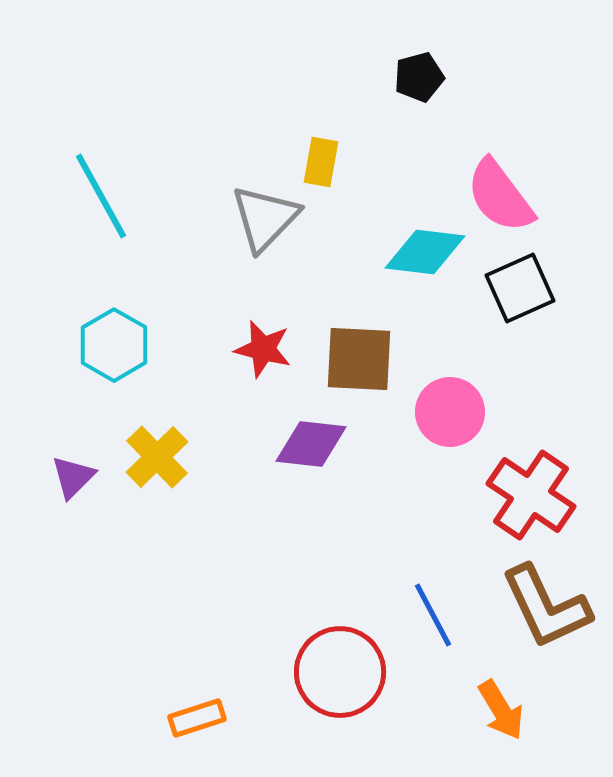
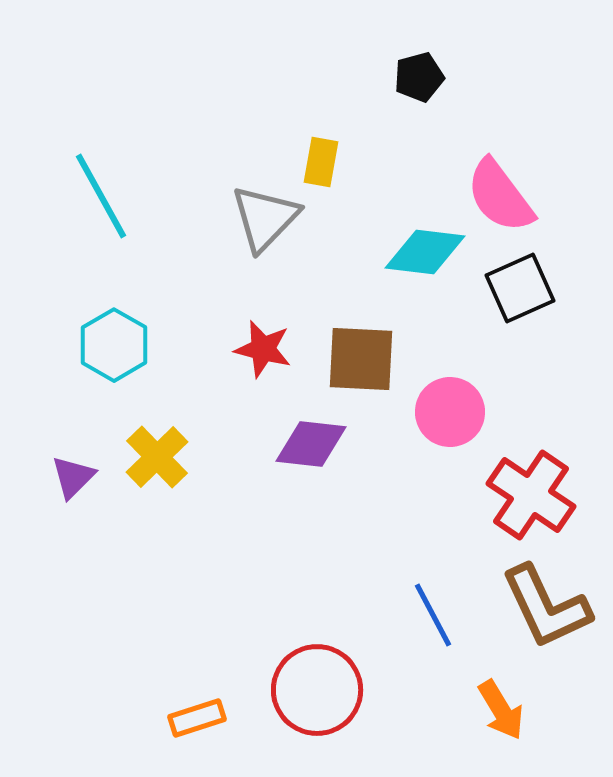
brown square: moved 2 px right
red circle: moved 23 px left, 18 px down
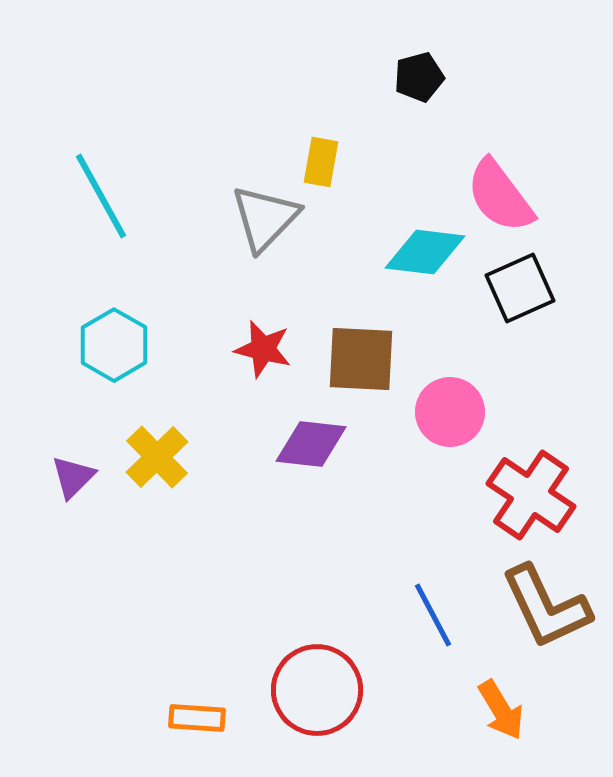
orange rectangle: rotated 22 degrees clockwise
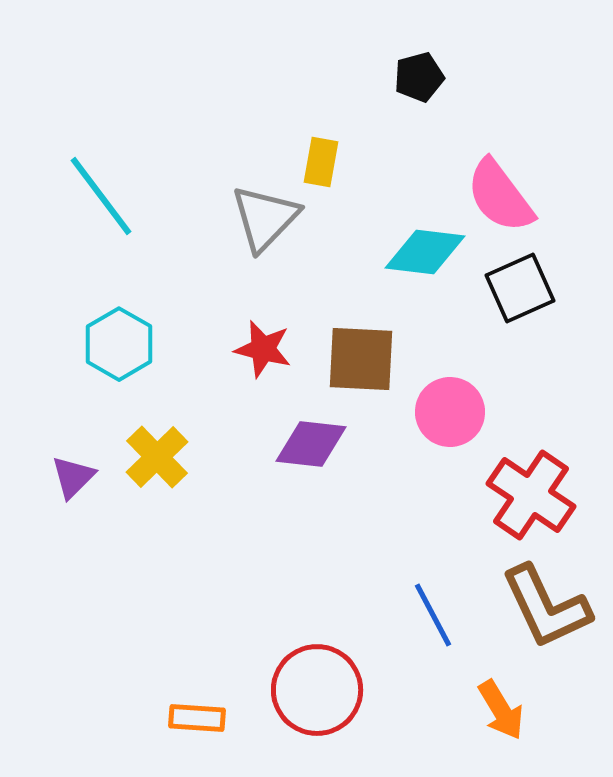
cyan line: rotated 8 degrees counterclockwise
cyan hexagon: moved 5 px right, 1 px up
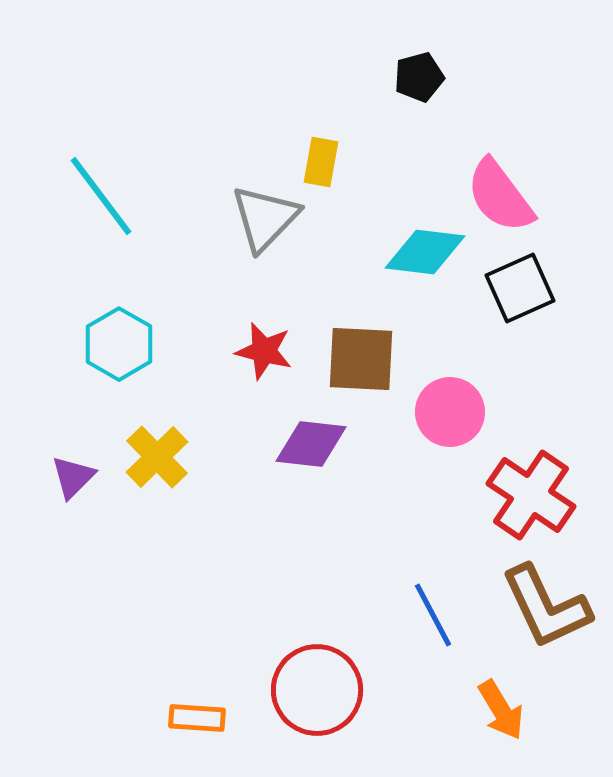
red star: moved 1 px right, 2 px down
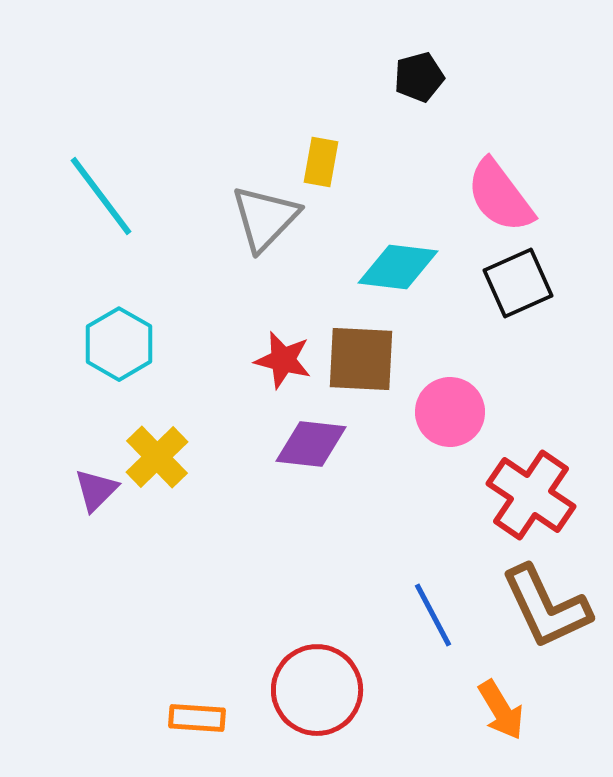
cyan diamond: moved 27 px left, 15 px down
black square: moved 2 px left, 5 px up
red star: moved 19 px right, 9 px down
purple triangle: moved 23 px right, 13 px down
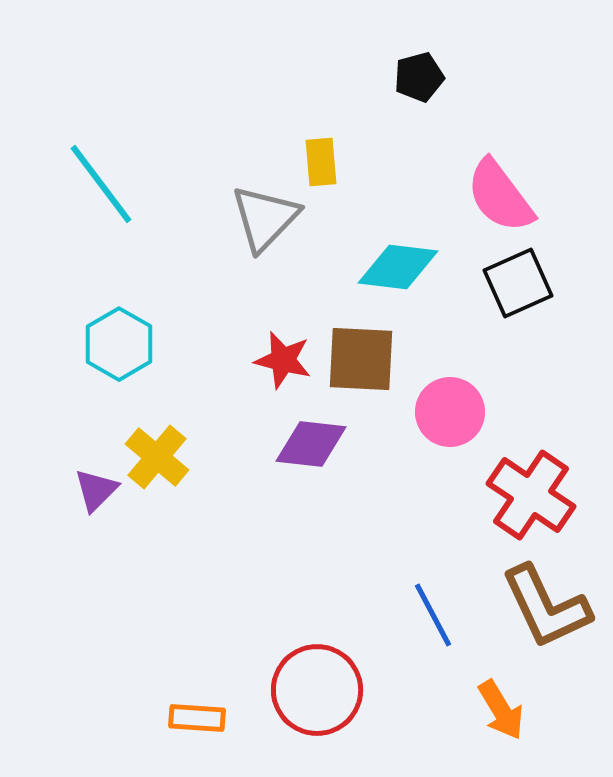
yellow rectangle: rotated 15 degrees counterclockwise
cyan line: moved 12 px up
yellow cross: rotated 6 degrees counterclockwise
